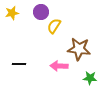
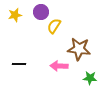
yellow star: moved 3 px right, 2 px down
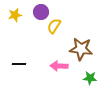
brown star: moved 2 px right
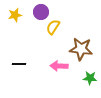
yellow semicircle: moved 1 px left, 1 px down
